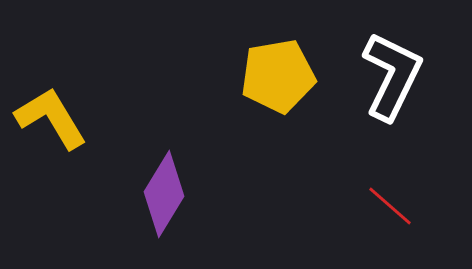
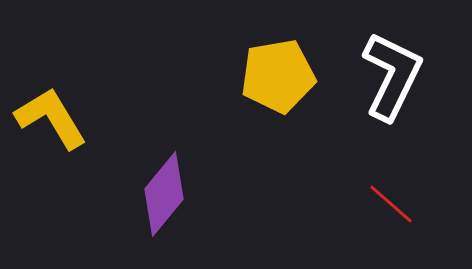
purple diamond: rotated 8 degrees clockwise
red line: moved 1 px right, 2 px up
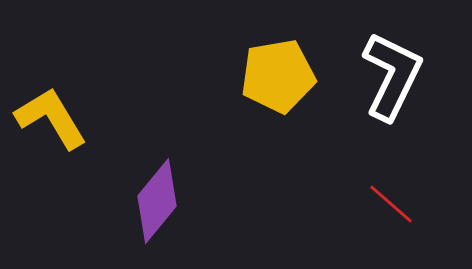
purple diamond: moved 7 px left, 7 px down
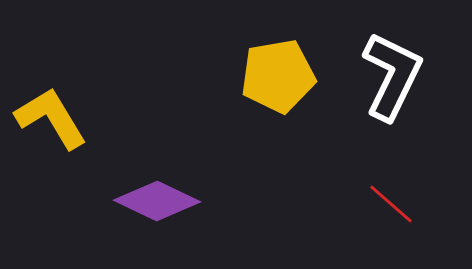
purple diamond: rotated 76 degrees clockwise
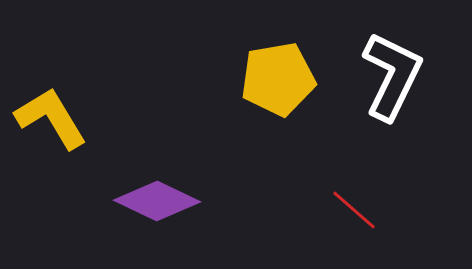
yellow pentagon: moved 3 px down
red line: moved 37 px left, 6 px down
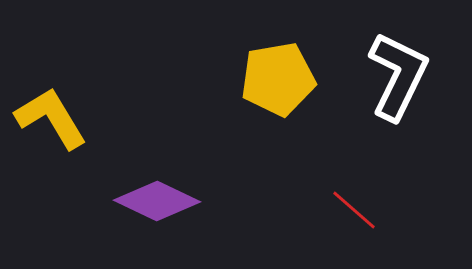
white L-shape: moved 6 px right
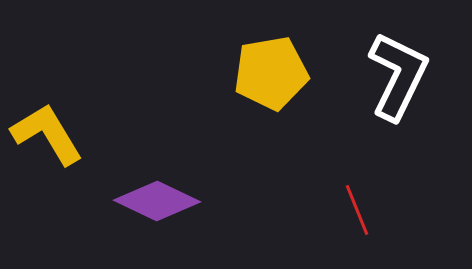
yellow pentagon: moved 7 px left, 6 px up
yellow L-shape: moved 4 px left, 16 px down
red line: moved 3 px right; rotated 27 degrees clockwise
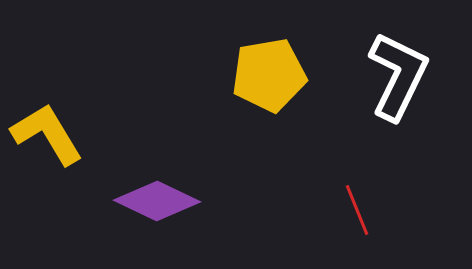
yellow pentagon: moved 2 px left, 2 px down
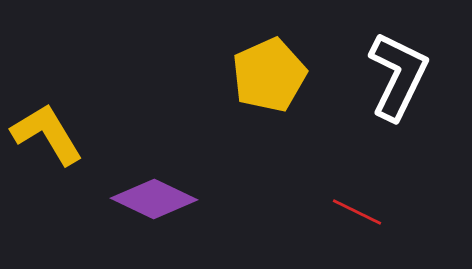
yellow pentagon: rotated 14 degrees counterclockwise
purple diamond: moved 3 px left, 2 px up
red line: moved 2 px down; rotated 42 degrees counterclockwise
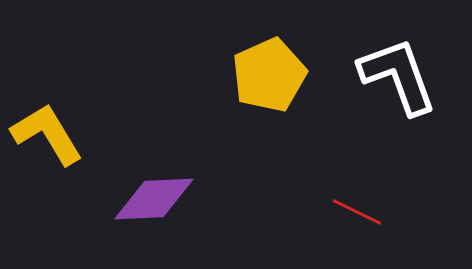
white L-shape: rotated 46 degrees counterclockwise
purple diamond: rotated 28 degrees counterclockwise
